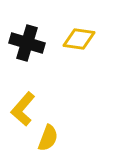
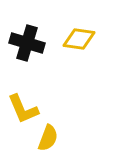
yellow L-shape: rotated 64 degrees counterclockwise
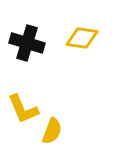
yellow diamond: moved 3 px right, 1 px up
yellow semicircle: moved 4 px right, 7 px up
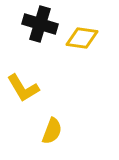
black cross: moved 13 px right, 19 px up
yellow L-shape: moved 21 px up; rotated 8 degrees counterclockwise
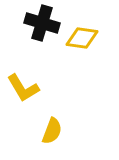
black cross: moved 2 px right, 1 px up
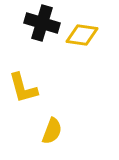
yellow diamond: moved 3 px up
yellow L-shape: rotated 16 degrees clockwise
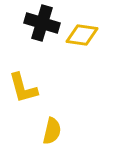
yellow semicircle: rotated 8 degrees counterclockwise
